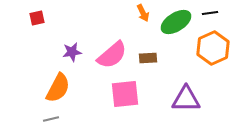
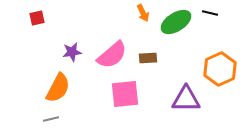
black line: rotated 21 degrees clockwise
orange hexagon: moved 7 px right, 21 px down
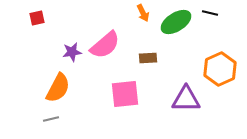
pink semicircle: moved 7 px left, 10 px up
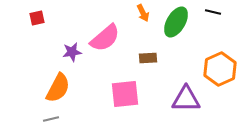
black line: moved 3 px right, 1 px up
green ellipse: rotated 28 degrees counterclockwise
pink semicircle: moved 7 px up
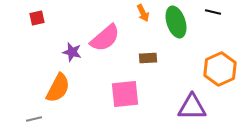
green ellipse: rotated 48 degrees counterclockwise
purple star: rotated 24 degrees clockwise
purple triangle: moved 6 px right, 8 px down
gray line: moved 17 px left
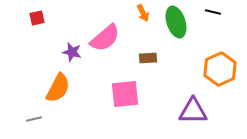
purple triangle: moved 1 px right, 4 px down
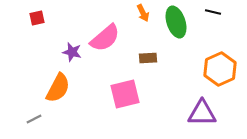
pink square: rotated 8 degrees counterclockwise
purple triangle: moved 9 px right, 2 px down
gray line: rotated 14 degrees counterclockwise
